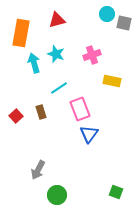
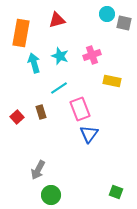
cyan star: moved 4 px right, 2 px down
red square: moved 1 px right, 1 px down
green circle: moved 6 px left
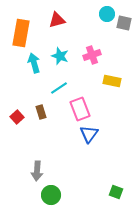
gray arrow: moved 1 px left, 1 px down; rotated 24 degrees counterclockwise
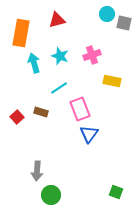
brown rectangle: rotated 56 degrees counterclockwise
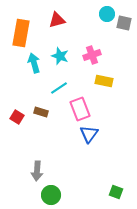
yellow rectangle: moved 8 px left
red square: rotated 16 degrees counterclockwise
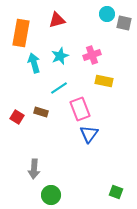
cyan star: rotated 30 degrees clockwise
gray arrow: moved 3 px left, 2 px up
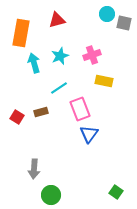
brown rectangle: rotated 32 degrees counterclockwise
green square: rotated 16 degrees clockwise
